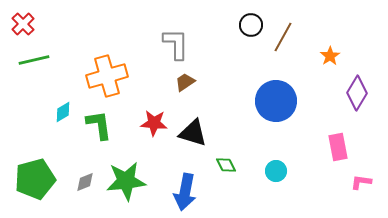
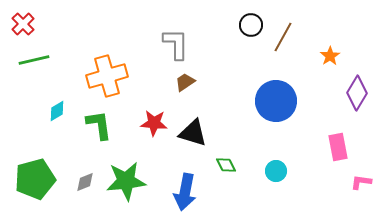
cyan diamond: moved 6 px left, 1 px up
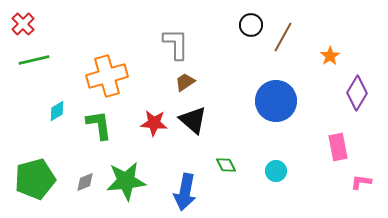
black triangle: moved 13 px up; rotated 24 degrees clockwise
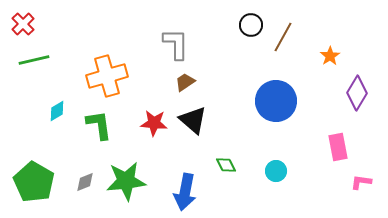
green pentagon: moved 1 px left, 3 px down; rotated 27 degrees counterclockwise
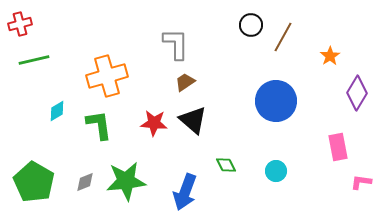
red cross: moved 3 px left; rotated 30 degrees clockwise
blue arrow: rotated 9 degrees clockwise
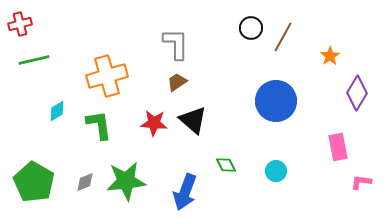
black circle: moved 3 px down
brown trapezoid: moved 8 px left
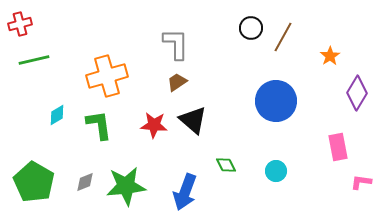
cyan diamond: moved 4 px down
red star: moved 2 px down
green star: moved 5 px down
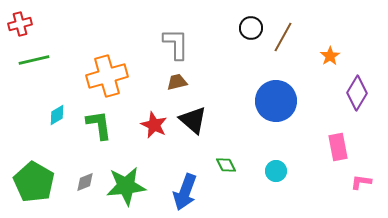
brown trapezoid: rotated 20 degrees clockwise
red star: rotated 20 degrees clockwise
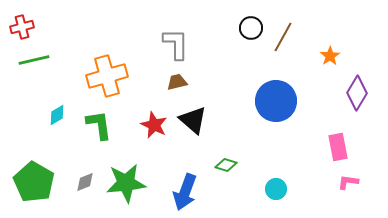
red cross: moved 2 px right, 3 px down
green diamond: rotated 45 degrees counterclockwise
cyan circle: moved 18 px down
pink L-shape: moved 13 px left
green star: moved 3 px up
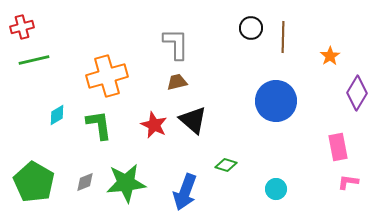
brown line: rotated 28 degrees counterclockwise
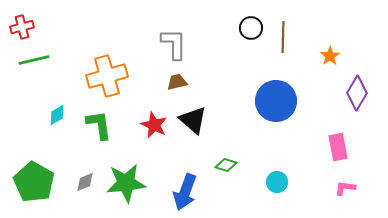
gray L-shape: moved 2 px left
pink L-shape: moved 3 px left, 6 px down
cyan circle: moved 1 px right, 7 px up
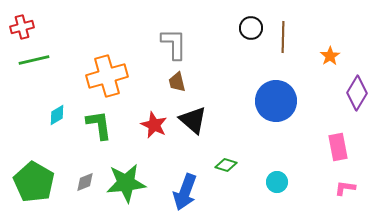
brown trapezoid: rotated 90 degrees counterclockwise
